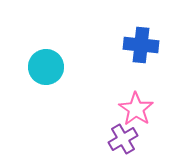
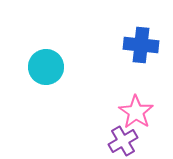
pink star: moved 3 px down
purple cross: moved 2 px down
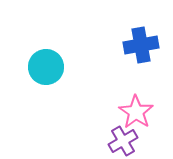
blue cross: rotated 16 degrees counterclockwise
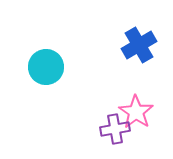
blue cross: moved 2 px left; rotated 20 degrees counterclockwise
purple cross: moved 8 px left, 12 px up; rotated 20 degrees clockwise
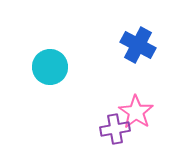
blue cross: moved 1 px left; rotated 32 degrees counterclockwise
cyan circle: moved 4 px right
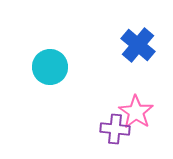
blue cross: rotated 12 degrees clockwise
purple cross: rotated 16 degrees clockwise
